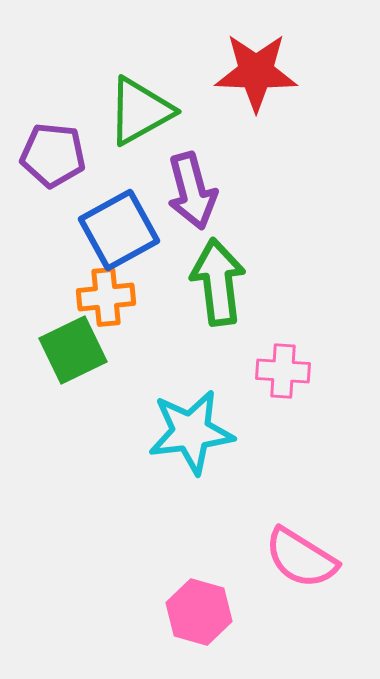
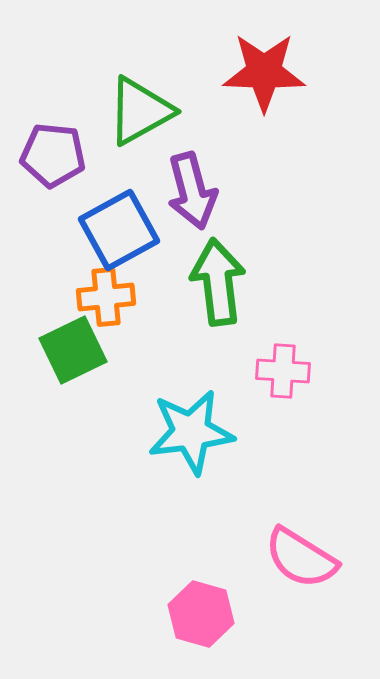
red star: moved 8 px right
pink hexagon: moved 2 px right, 2 px down
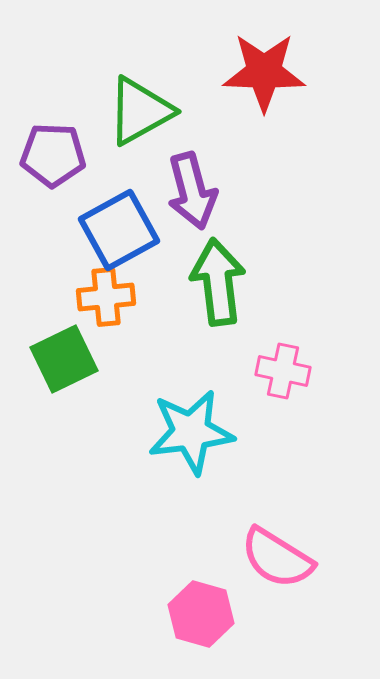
purple pentagon: rotated 4 degrees counterclockwise
green square: moved 9 px left, 9 px down
pink cross: rotated 8 degrees clockwise
pink semicircle: moved 24 px left
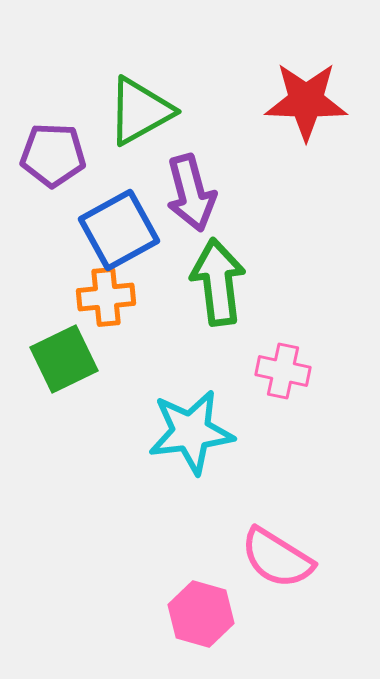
red star: moved 42 px right, 29 px down
purple arrow: moved 1 px left, 2 px down
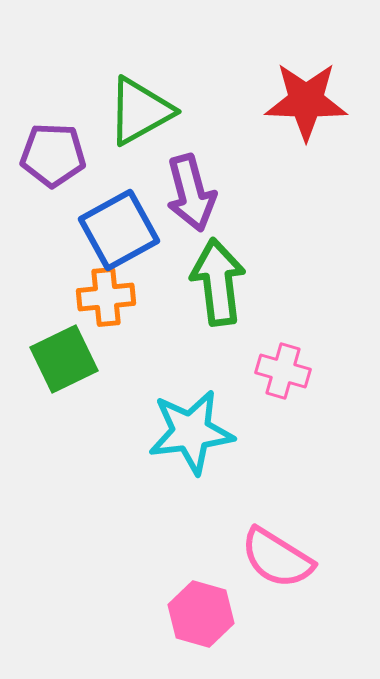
pink cross: rotated 4 degrees clockwise
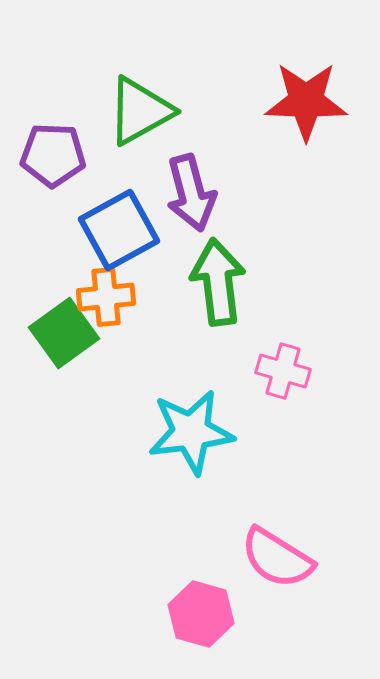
green square: moved 26 px up; rotated 10 degrees counterclockwise
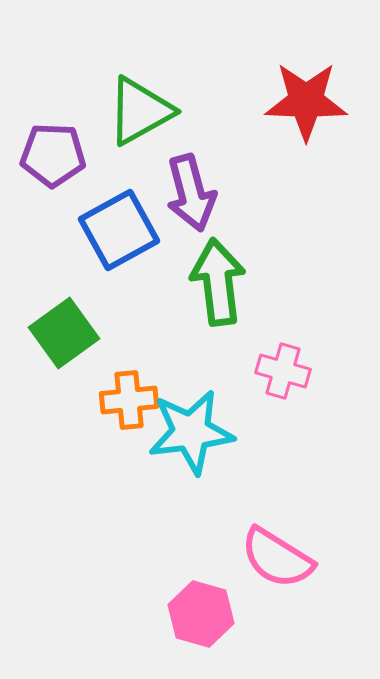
orange cross: moved 23 px right, 103 px down
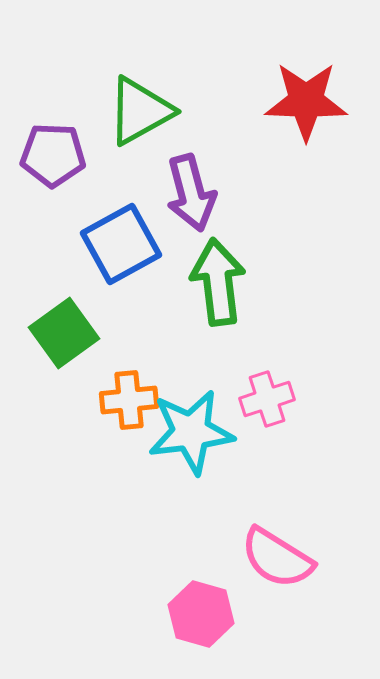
blue square: moved 2 px right, 14 px down
pink cross: moved 16 px left, 28 px down; rotated 34 degrees counterclockwise
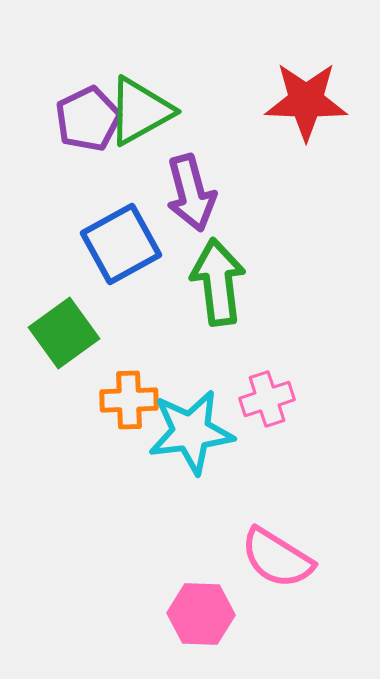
purple pentagon: moved 35 px right, 36 px up; rotated 28 degrees counterclockwise
orange cross: rotated 4 degrees clockwise
pink hexagon: rotated 14 degrees counterclockwise
